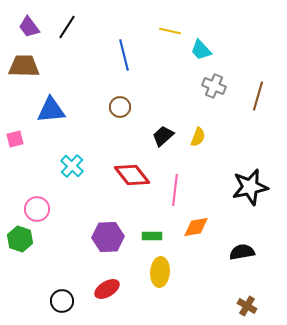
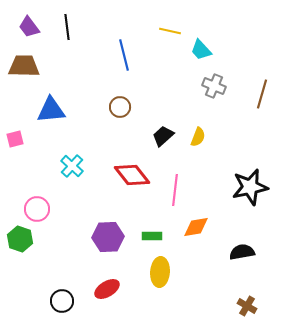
black line: rotated 40 degrees counterclockwise
brown line: moved 4 px right, 2 px up
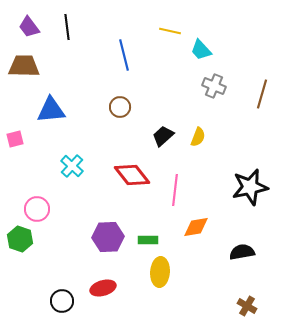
green rectangle: moved 4 px left, 4 px down
red ellipse: moved 4 px left, 1 px up; rotated 15 degrees clockwise
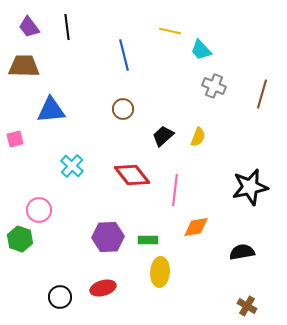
brown circle: moved 3 px right, 2 px down
pink circle: moved 2 px right, 1 px down
black circle: moved 2 px left, 4 px up
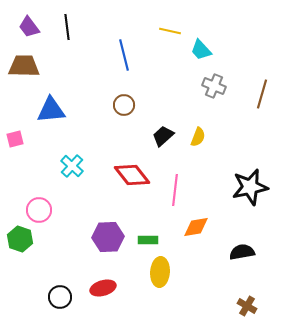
brown circle: moved 1 px right, 4 px up
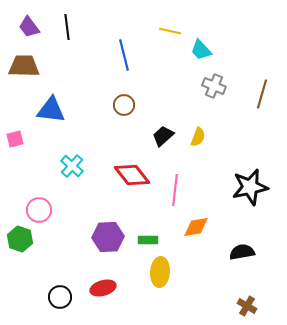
blue triangle: rotated 12 degrees clockwise
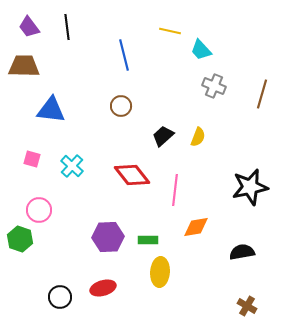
brown circle: moved 3 px left, 1 px down
pink square: moved 17 px right, 20 px down; rotated 30 degrees clockwise
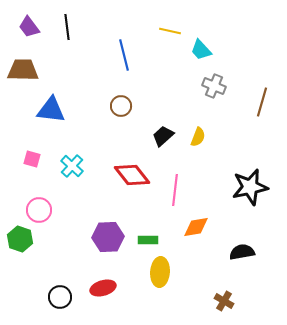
brown trapezoid: moved 1 px left, 4 px down
brown line: moved 8 px down
brown cross: moved 23 px left, 5 px up
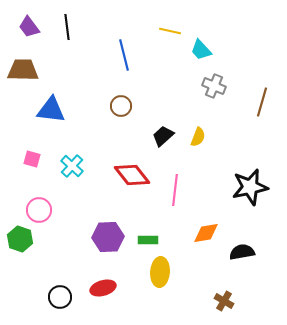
orange diamond: moved 10 px right, 6 px down
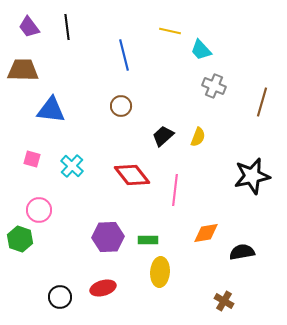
black star: moved 2 px right, 11 px up
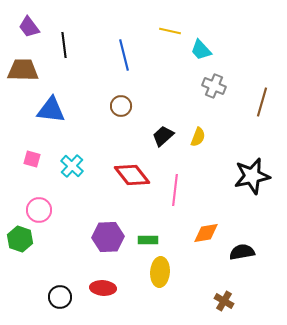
black line: moved 3 px left, 18 px down
red ellipse: rotated 20 degrees clockwise
